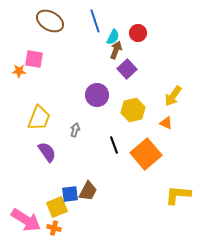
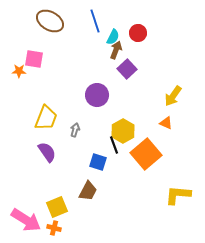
yellow hexagon: moved 10 px left, 21 px down; rotated 15 degrees counterclockwise
yellow trapezoid: moved 7 px right
blue square: moved 28 px right, 32 px up; rotated 24 degrees clockwise
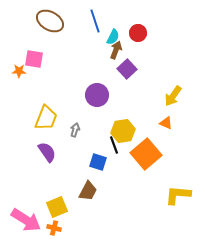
yellow hexagon: rotated 20 degrees clockwise
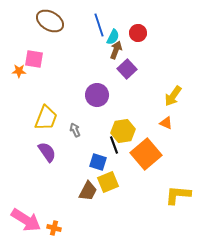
blue line: moved 4 px right, 4 px down
gray arrow: rotated 40 degrees counterclockwise
yellow square: moved 51 px right, 25 px up
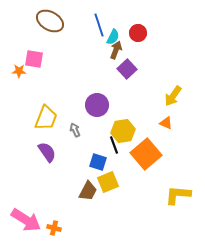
purple circle: moved 10 px down
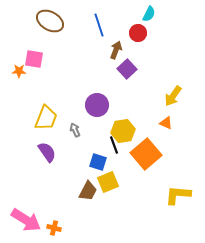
cyan semicircle: moved 36 px right, 23 px up
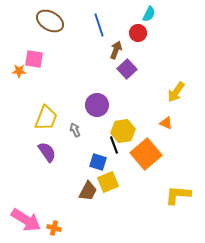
yellow arrow: moved 3 px right, 4 px up
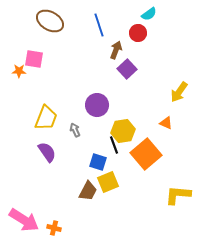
cyan semicircle: rotated 28 degrees clockwise
yellow arrow: moved 3 px right
pink arrow: moved 2 px left
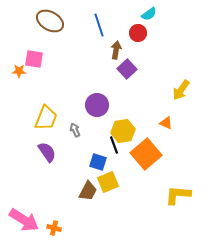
brown arrow: rotated 12 degrees counterclockwise
yellow arrow: moved 2 px right, 2 px up
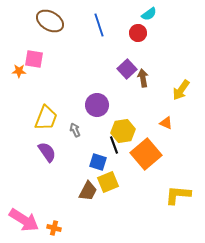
brown arrow: moved 27 px right, 28 px down; rotated 18 degrees counterclockwise
